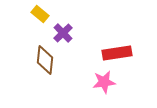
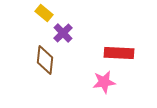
yellow rectangle: moved 4 px right, 1 px up
red rectangle: moved 2 px right; rotated 12 degrees clockwise
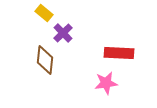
pink star: moved 2 px right, 1 px down
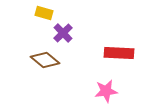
yellow rectangle: rotated 24 degrees counterclockwise
brown diamond: rotated 56 degrees counterclockwise
pink star: moved 8 px down
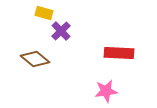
purple cross: moved 2 px left, 2 px up
brown diamond: moved 10 px left, 1 px up
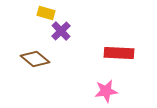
yellow rectangle: moved 2 px right
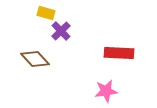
brown diamond: rotated 8 degrees clockwise
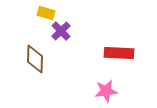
brown diamond: rotated 44 degrees clockwise
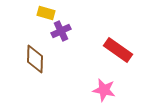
purple cross: rotated 18 degrees clockwise
red rectangle: moved 1 px left, 3 px up; rotated 32 degrees clockwise
pink star: moved 2 px left, 1 px up; rotated 20 degrees clockwise
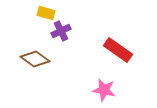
brown diamond: rotated 56 degrees counterclockwise
